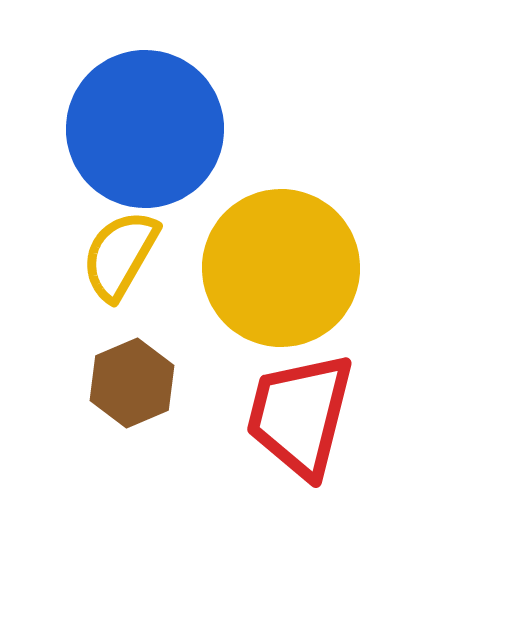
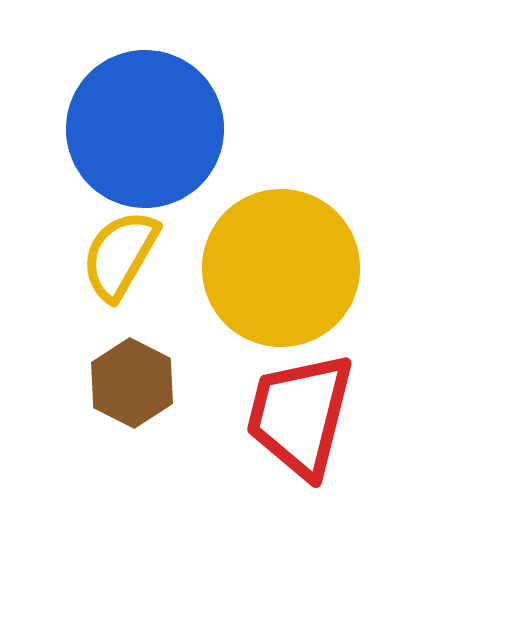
brown hexagon: rotated 10 degrees counterclockwise
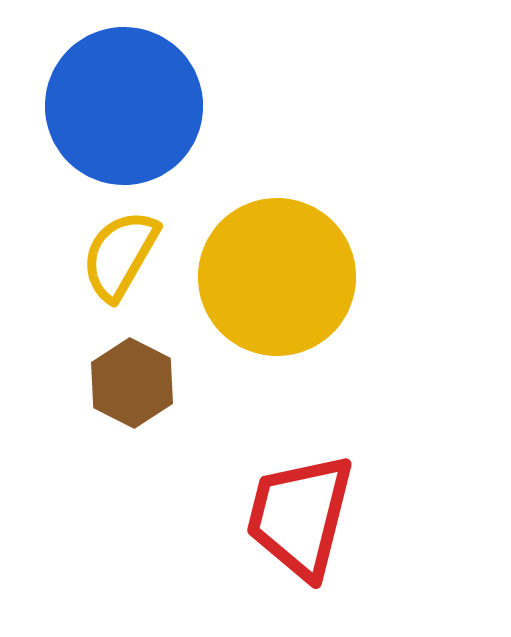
blue circle: moved 21 px left, 23 px up
yellow circle: moved 4 px left, 9 px down
red trapezoid: moved 101 px down
